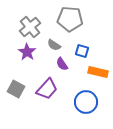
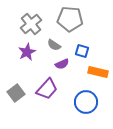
gray cross: moved 1 px right, 3 px up
purple star: rotated 12 degrees clockwise
purple semicircle: rotated 80 degrees counterclockwise
gray square: moved 4 px down; rotated 24 degrees clockwise
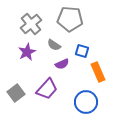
orange rectangle: rotated 54 degrees clockwise
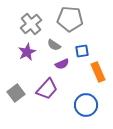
blue square: rotated 24 degrees counterclockwise
blue circle: moved 3 px down
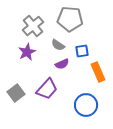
gray cross: moved 2 px right, 2 px down
gray semicircle: moved 4 px right
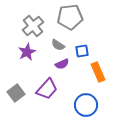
gray pentagon: moved 2 px up; rotated 10 degrees counterclockwise
